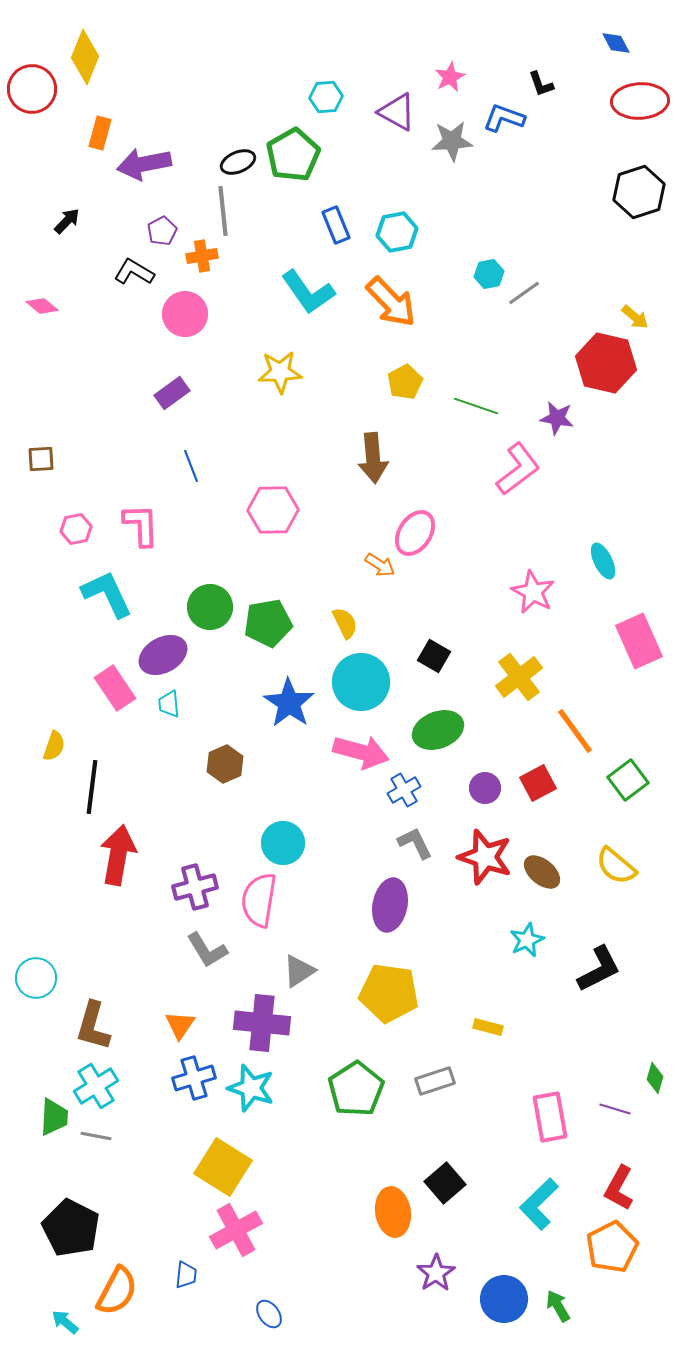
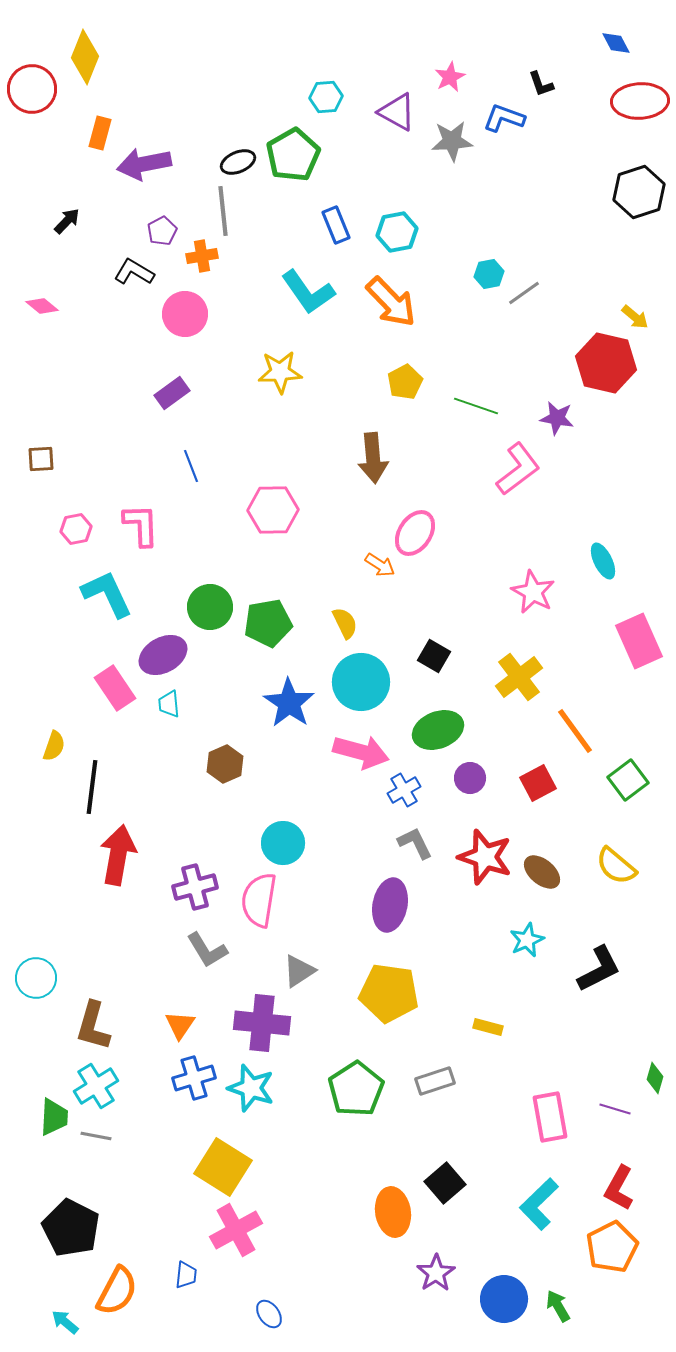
purple circle at (485, 788): moved 15 px left, 10 px up
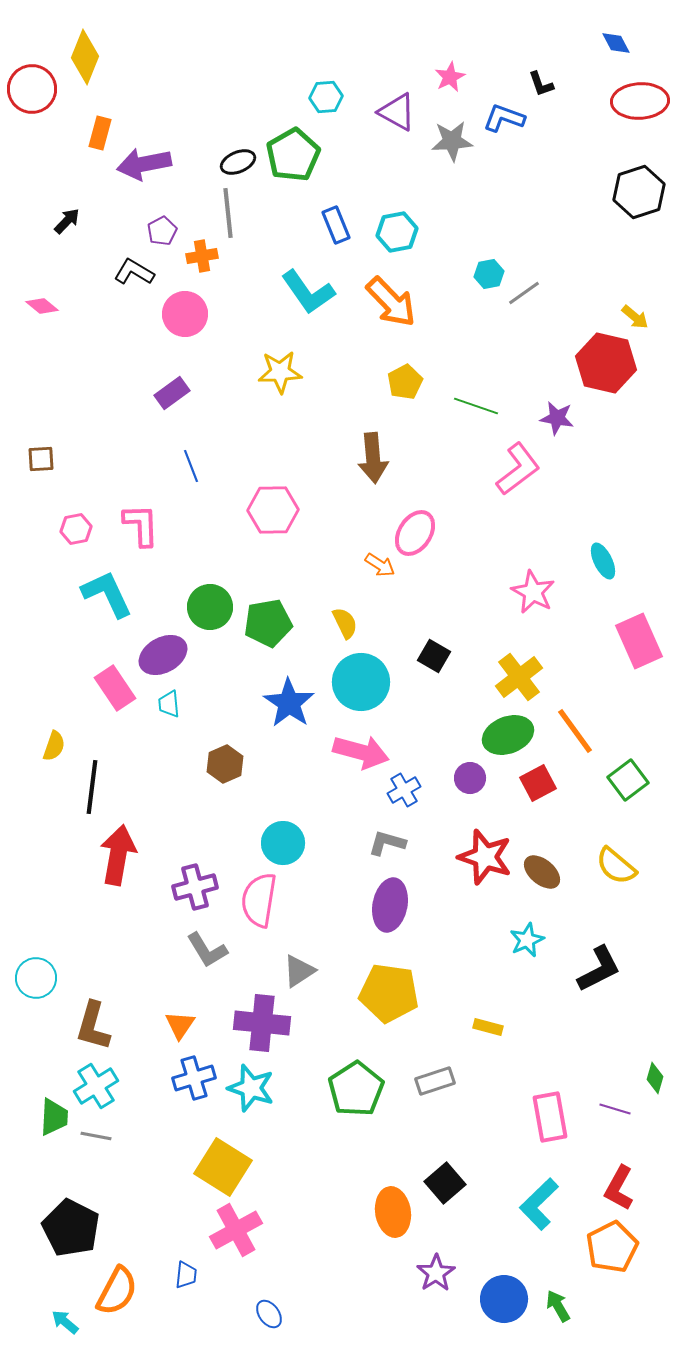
gray line at (223, 211): moved 5 px right, 2 px down
green ellipse at (438, 730): moved 70 px right, 5 px down
gray L-shape at (415, 843): moved 28 px left; rotated 48 degrees counterclockwise
